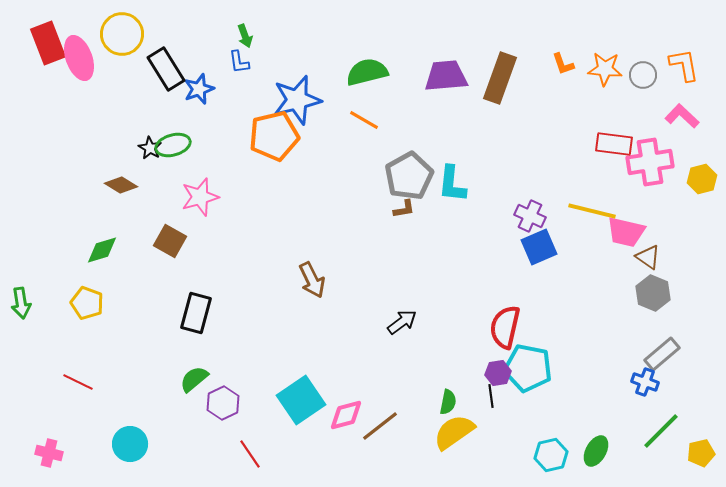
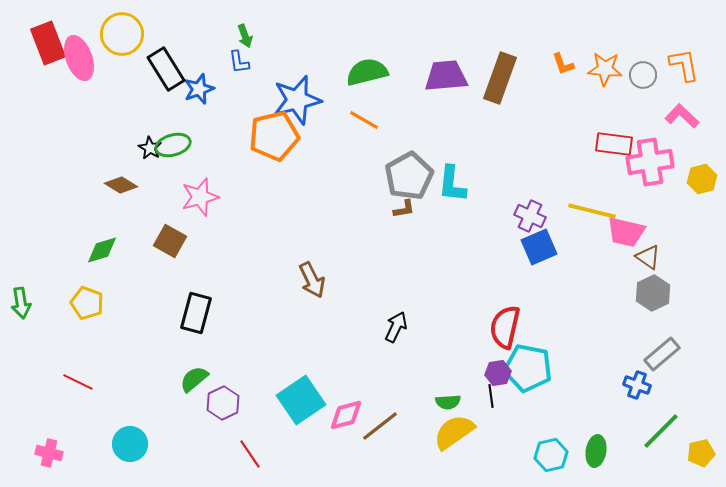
gray hexagon at (653, 293): rotated 12 degrees clockwise
black arrow at (402, 322): moved 6 px left, 5 px down; rotated 28 degrees counterclockwise
blue cross at (645, 382): moved 8 px left, 3 px down
green semicircle at (448, 402): rotated 75 degrees clockwise
green ellipse at (596, 451): rotated 20 degrees counterclockwise
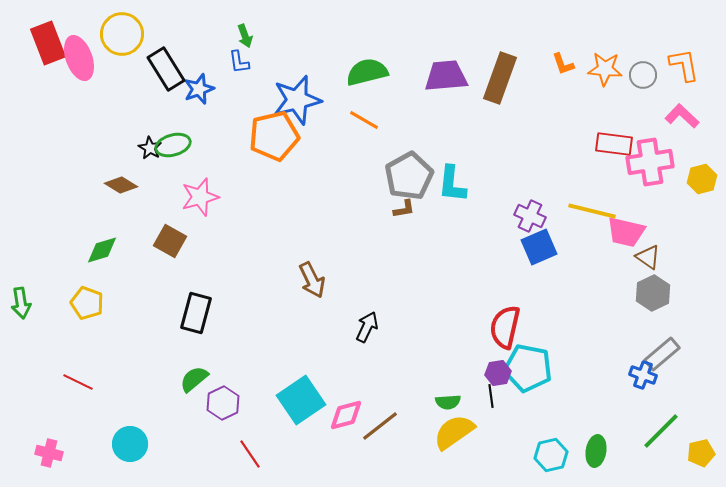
black arrow at (396, 327): moved 29 px left
blue cross at (637, 385): moved 6 px right, 10 px up
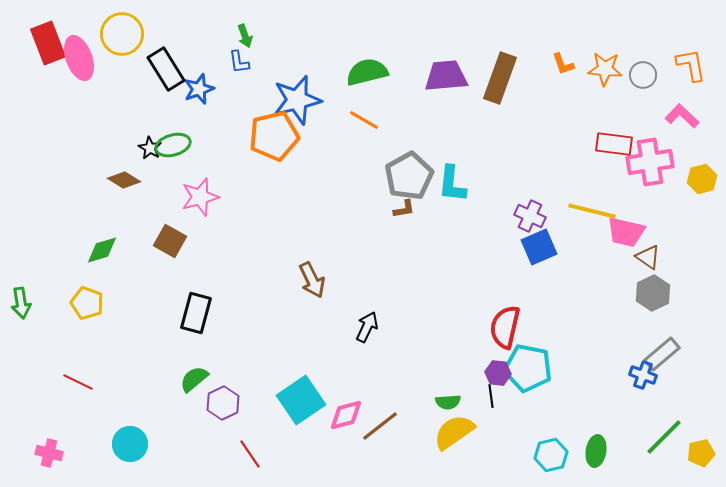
orange L-shape at (684, 65): moved 7 px right
brown diamond at (121, 185): moved 3 px right, 5 px up
purple hexagon at (498, 373): rotated 15 degrees clockwise
green line at (661, 431): moved 3 px right, 6 px down
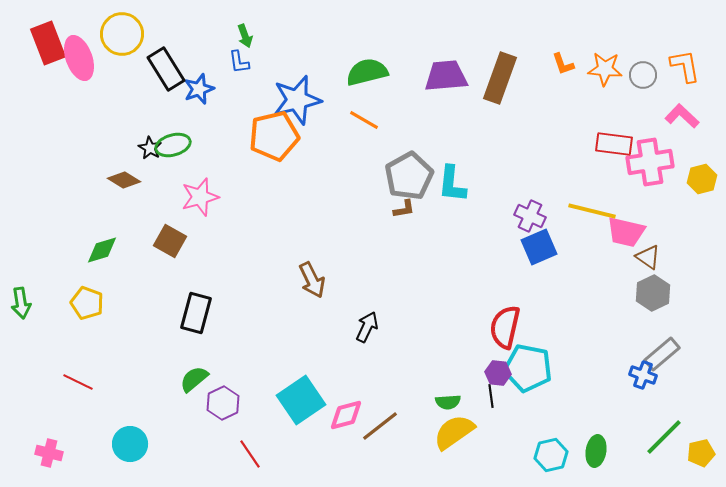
orange L-shape at (691, 65): moved 6 px left, 1 px down
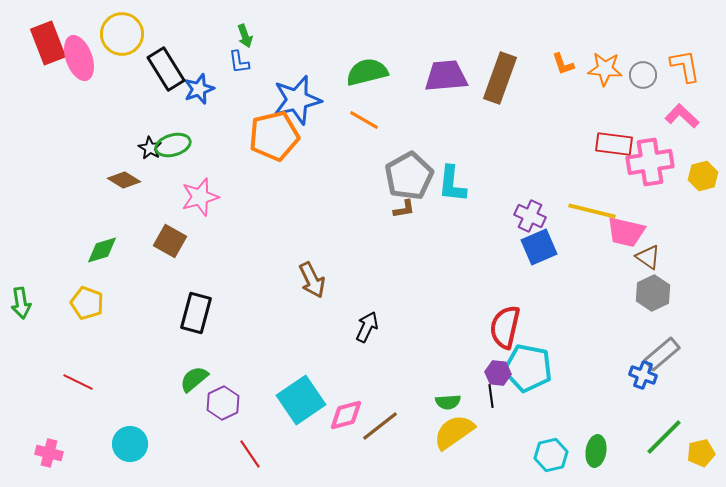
yellow hexagon at (702, 179): moved 1 px right, 3 px up
